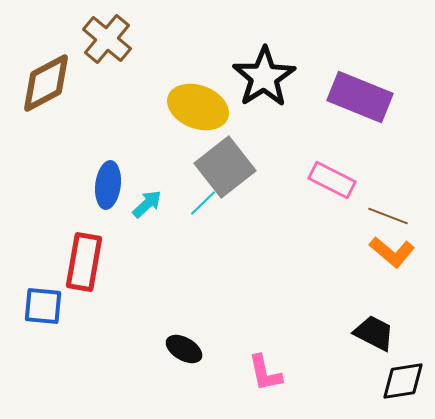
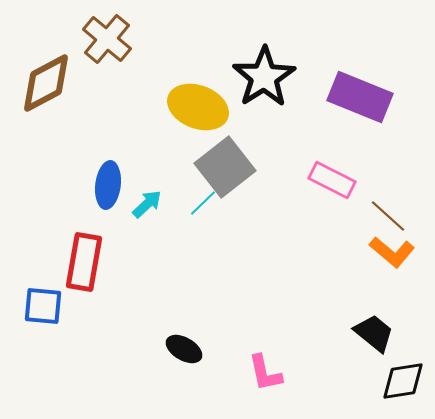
brown line: rotated 21 degrees clockwise
black trapezoid: rotated 12 degrees clockwise
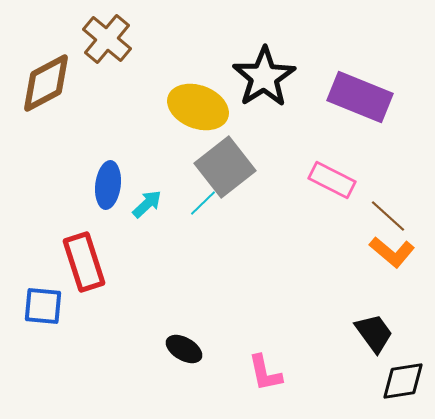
red rectangle: rotated 28 degrees counterclockwise
black trapezoid: rotated 15 degrees clockwise
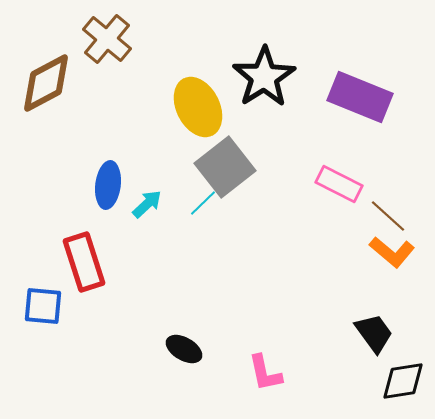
yellow ellipse: rotated 42 degrees clockwise
pink rectangle: moved 7 px right, 4 px down
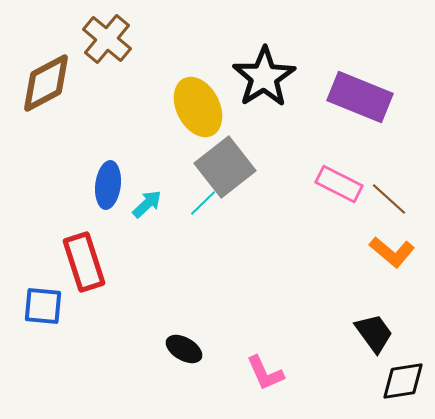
brown line: moved 1 px right, 17 px up
pink L-shape: rotated 12 degrees counterclockwise
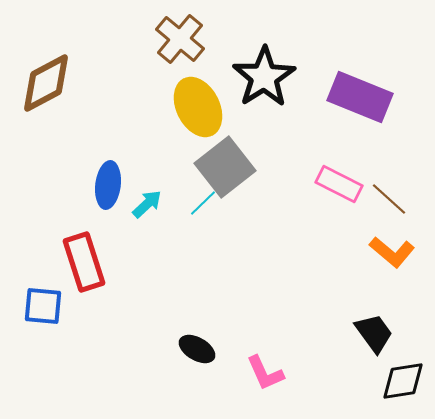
brown cross: moved 73 px right
black ellipse: moved 13 px right
